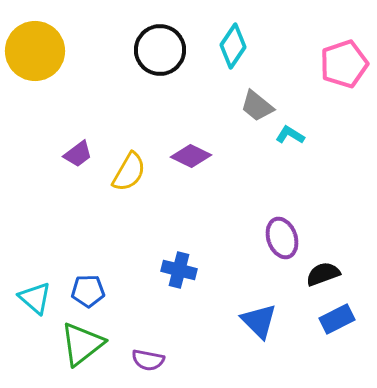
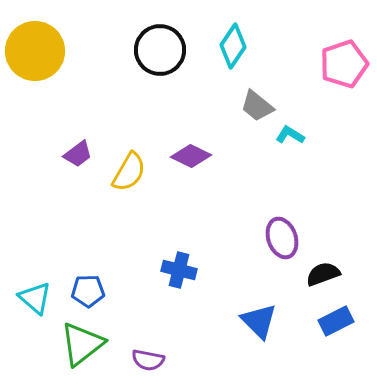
blue rectangle: moved 1 px left, 2 px down
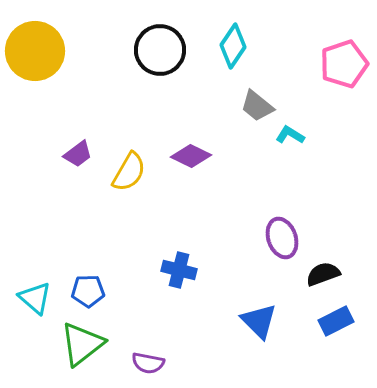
purple semicircle: moved 3 px down
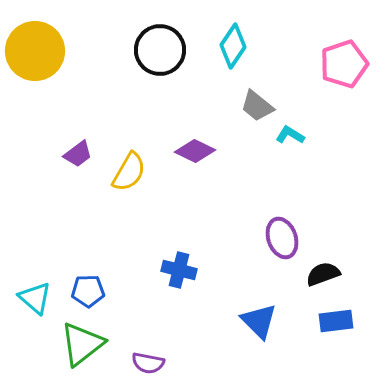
purple diamond: moved 4 px right, 5 px up
blue rectangle: rotated 20 degrees clockwise
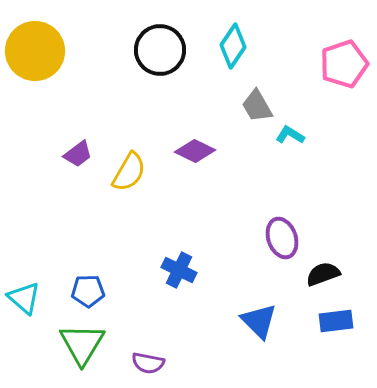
gray trapezoid: rotated 21 degrees clockwise
blue cross: rotated 12 degrees clockwise
cyan triangle: moved 11 px left
green triangle: rotated 21 degrees counterclockwise
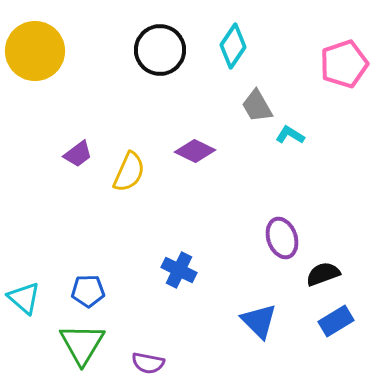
yellow semicircle: rotated 6 degrees counterclockwise
blue rectangle: rotated 24 degrees counterclockwise
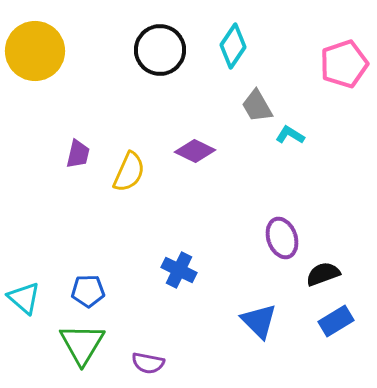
purple trapezoid: rotated 40 degrees counterclockwise
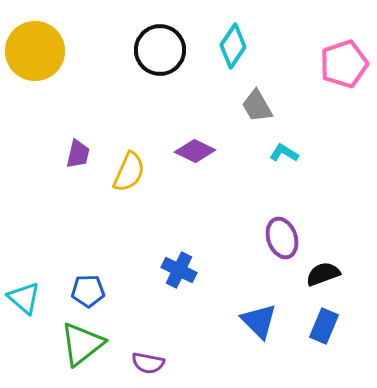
cyan L-shape: moved 6 px left, 18 px down
blue rectangle: moved 12 px left, 5 px down; rotated 36 degrees counterclockwise
green triangle: rotated 21 degrees clockwise
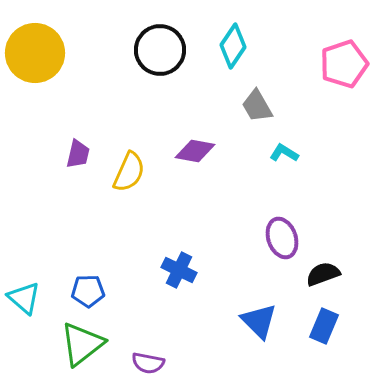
yellow circle: moved 2 px down
purple diamond: rotated 15 degrees counterclockwise
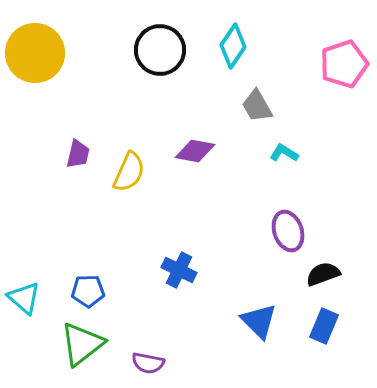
purple ellipse: moved 6 px right, 7 px up
